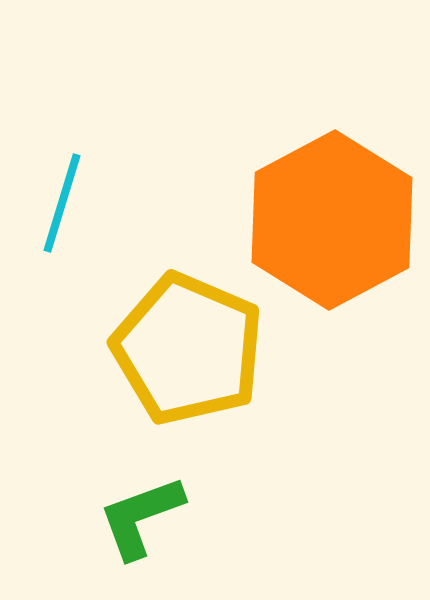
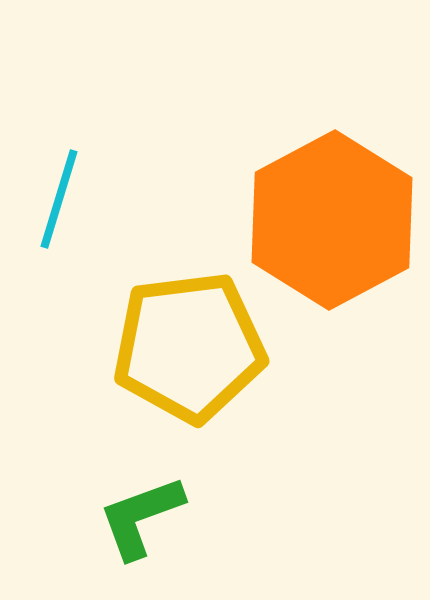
cyan line: moved 3 px left, 4 px up
yellow pentagon: moved 1 px right, 2 px up; rotated 30 degrees counterclockwise
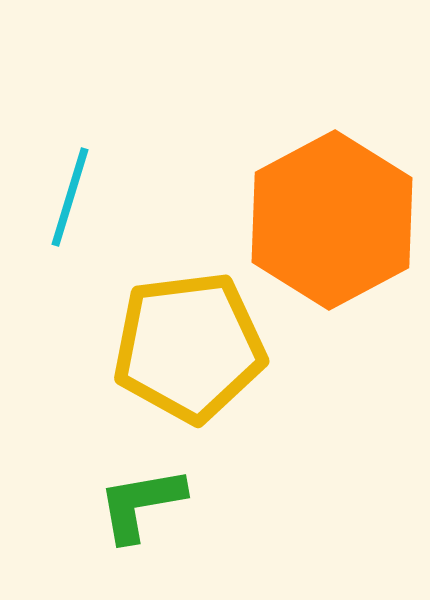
cyan line: moved 11 px right, 2 px up
green L-shape: moved 13 px up; rotated 10 degrees clockwise
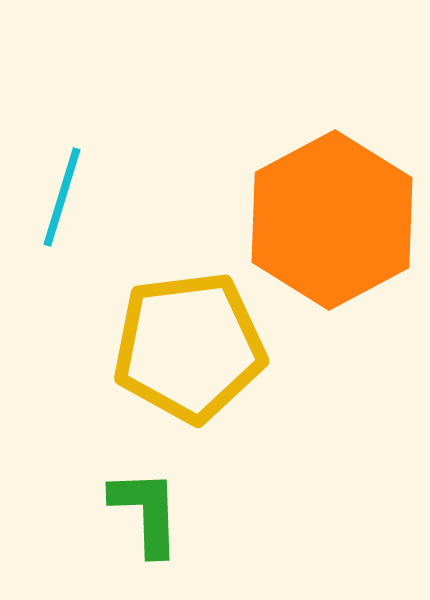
cyan line: moved 8 px left
green L-shape: moved 5 px right, 8 px down; rotated 98 degrees clockwise
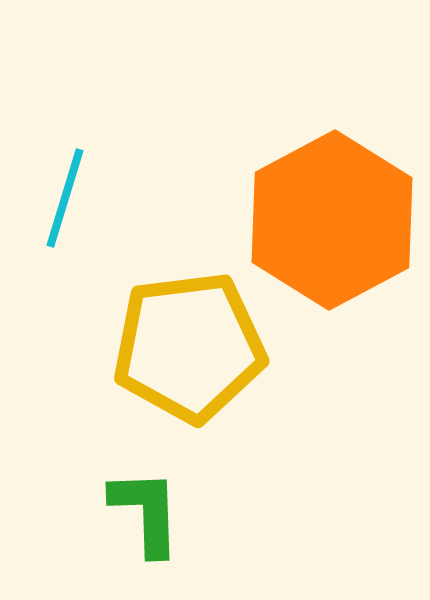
cyan line: moved 3 px right, 1 px down
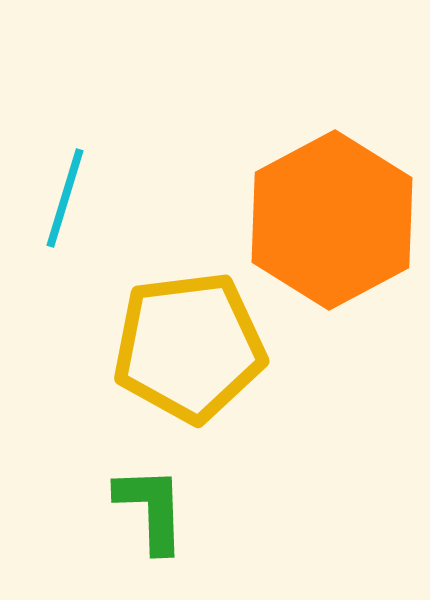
green L-shape: moved 5 px right, 3 px up
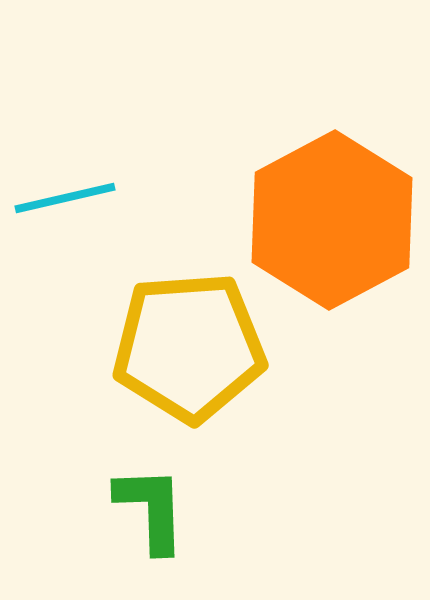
cyan line: rotated 60 degrees clockwise
yellow pentagon: rotated 3 degrees clockwise
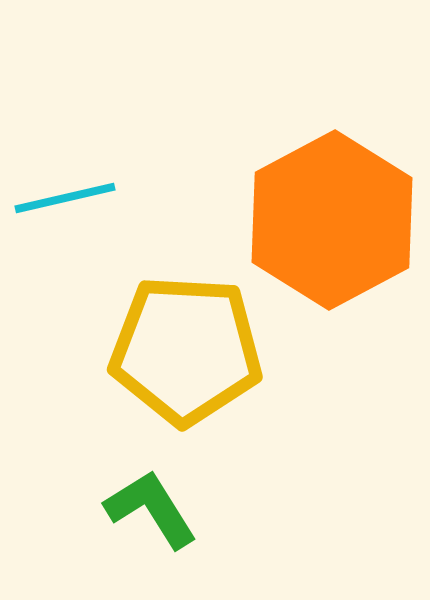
yellow pentagon: moved 3 px left, 3 px down; rotated 7 degrees clockwise
green L-shape: rotated 30 degrees counterclockwise
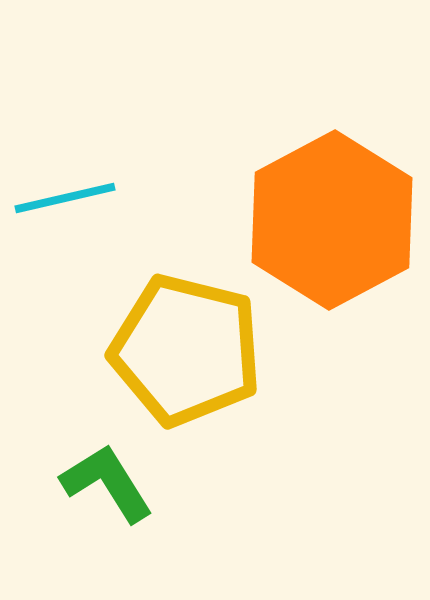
yellow pentagon: rotated 11 degrees clockwise
green L-shape: moved 44 px left, 26 px up
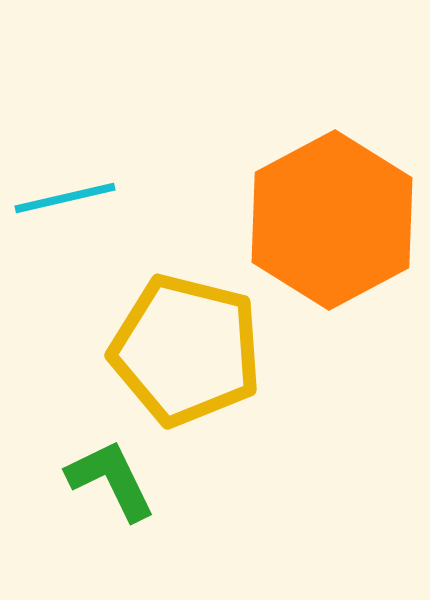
green L-shape: moved 4 px right, 3 px up; rotated 6 degrees clockwise
